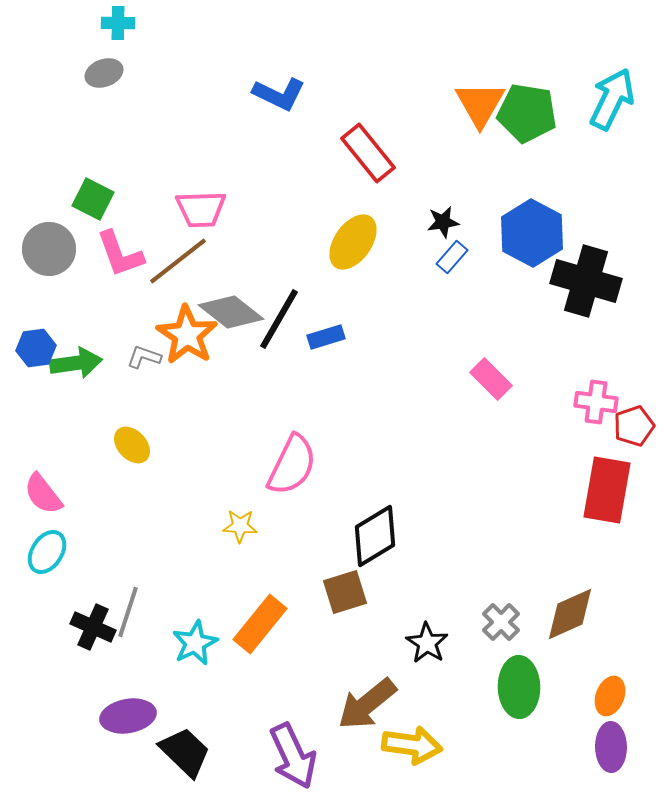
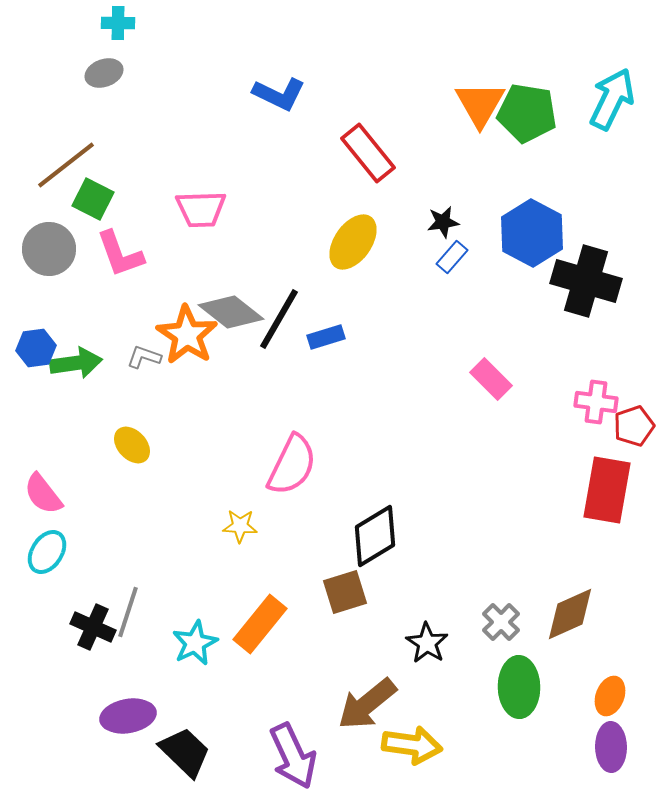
brown line at (178, 261): moved 112 px left, 96 px up
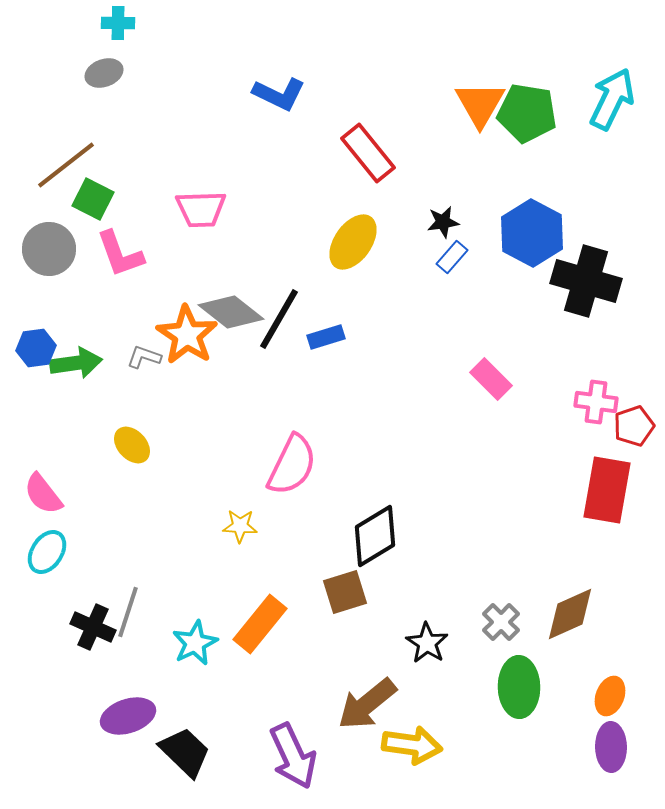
purple ellipse at (128, 716): rotated 8 degrees counterclockwise
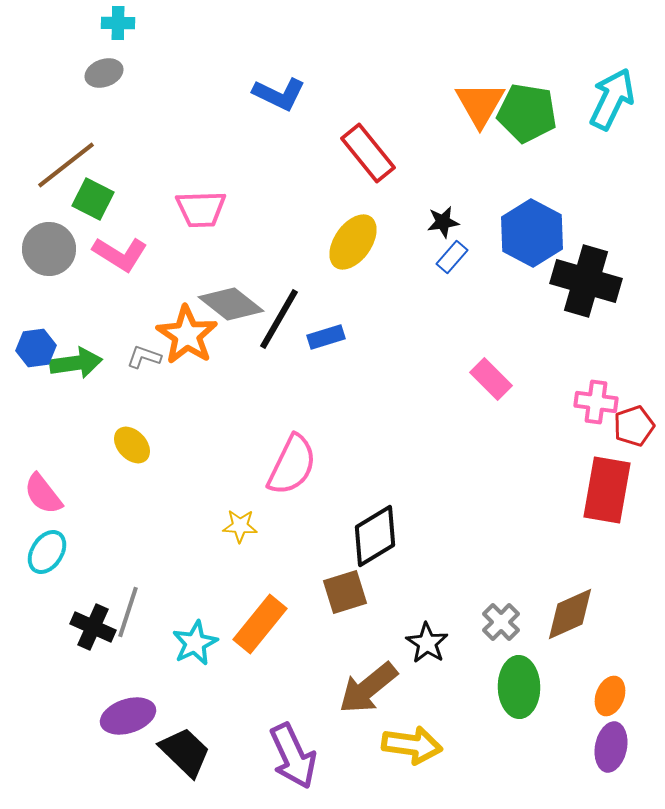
pink L-shape at (120, 254): rotated 38 degrees counterclockwise
gray diamond at (231, 312): moved 8 px up
brown arrow at (367, 704): moved 1 px right, 16 px up
purple ellipse at (611, 747): rotated 12 degrees clockwise
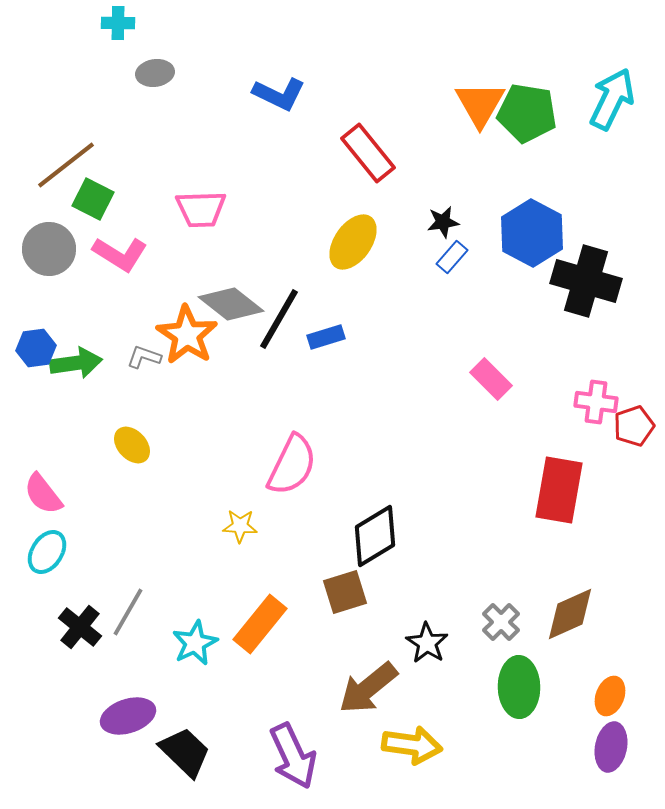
gray ellipse at (104, 73): moved 51 px right; rotated 12 degrees clockwise
red rectangle at (607, 490): moved 48 px left
gray line at (128, 612): rotated 12 degrees clockwise
black cross at (93, 627): moved 13 px left; rotated 15 degrees clockwise
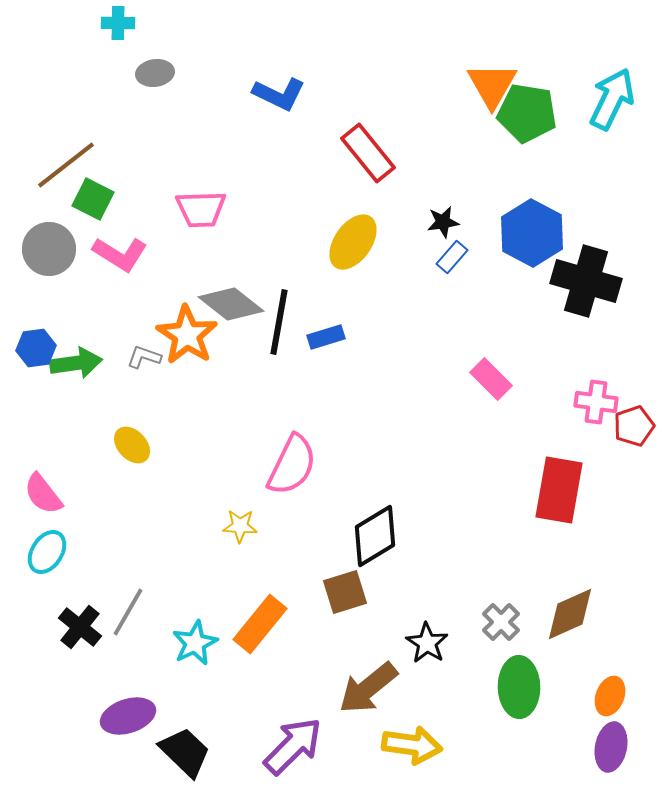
orange triangle at (480, 104): moved 12 px right, 19 px up
black line at (279, 319): moved 3 px down; rotated 20 degrees counterclockwise
purple arrow at (293, 756): moved 10 px up; rotated 110 degrees counterclockwise
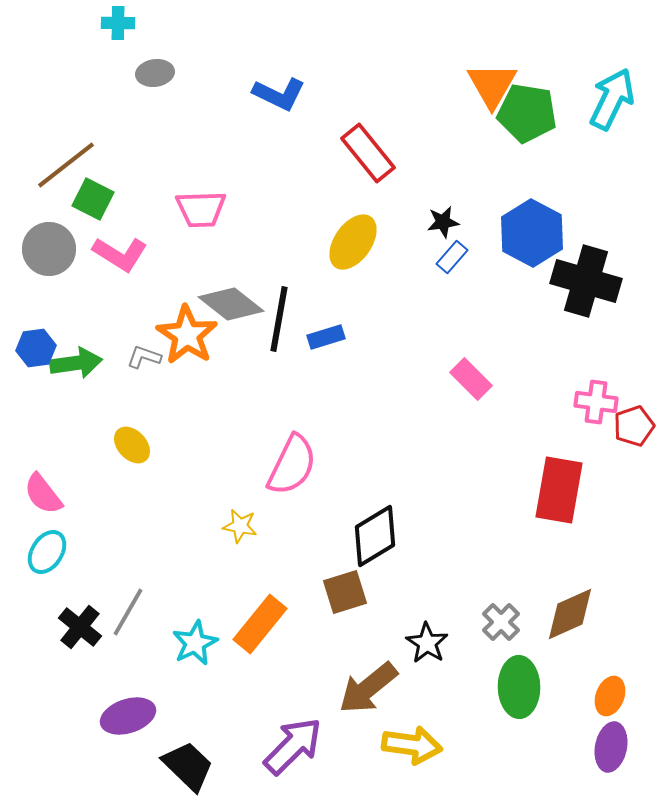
black line at (279, 322): moved 3 px up
pink rectangle at (491, 379): moved 20 px left
yellow star at (240, 526): rotated 8 degrees clockwise
black trapezoid at (185, 752): moved 3 px right, 14 px down
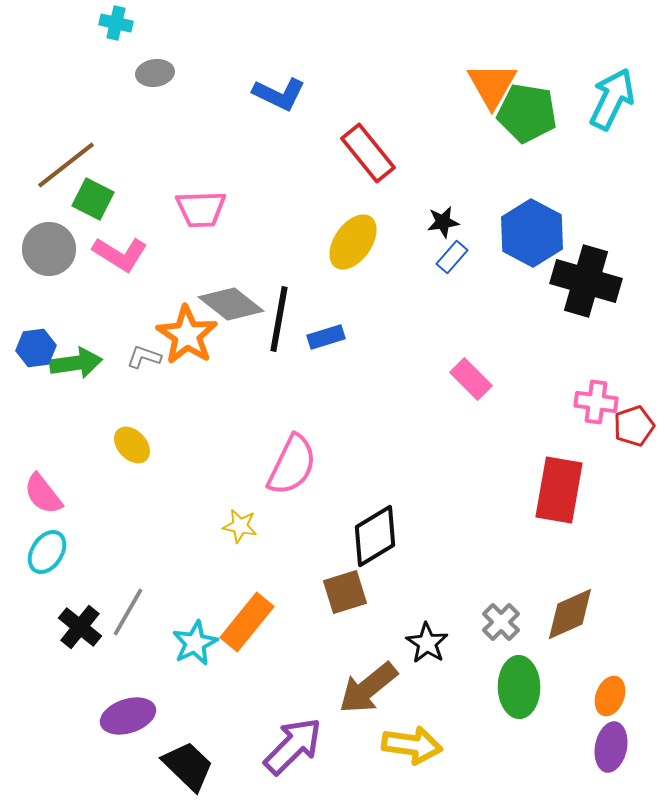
cyan cross at (118, 23): moved 2 px left; rotated 12 degrees clockwise
orange rectangle at (260, 624): moved 13 px left, 2 px up
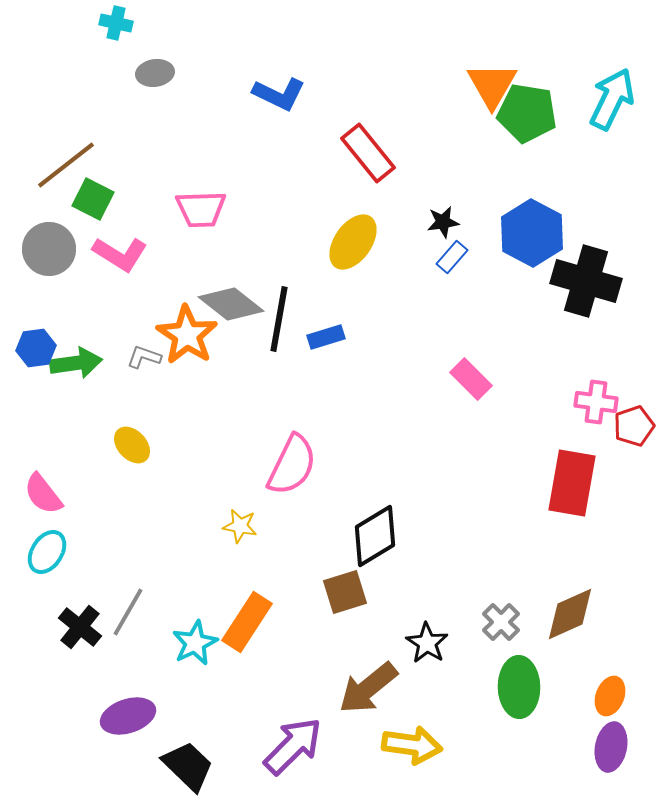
red rectangle at (559, 490): moved 13 px right, 7 px up
orange rectangle at (247, 622): rotated 6 degrees counterclockwise
